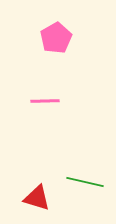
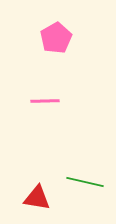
red triangle: rotated 8 degrees counterclockwise
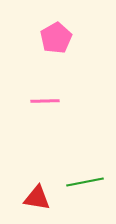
green line: rotated 24 degrees counterclockwise
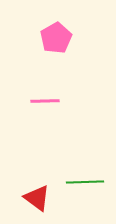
green line: rotated 9 degrees clockwise
red triangle: rotated 28 degrees clockwise
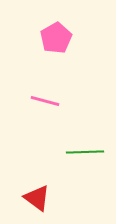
pink line: rotated 16 degrees clockwise
green line: moved 30 px up
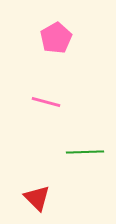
pink line: moved 1 px right, 1 px down
red triangle: rotated 8 degrees clockwise
